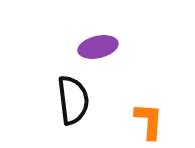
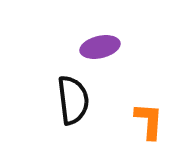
purple ellipse: moved 2 px right
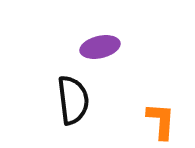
orange L-shape: moved 12 px right
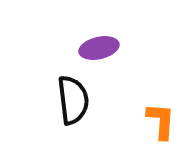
purple ellipse: moved 1 px left, 1 px down
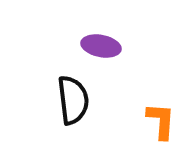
purple ellipse: moved 2 px right, 2 px up; rotated 24 degrees clockwise
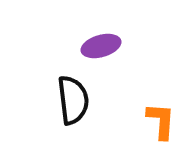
purple ellipse: rotated 27 degrees counterclockwise
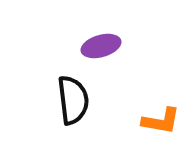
orange L-shape: rotated 96 degrees clockwise
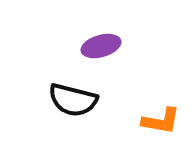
black semicircle: rotated 111 degrees clockwise
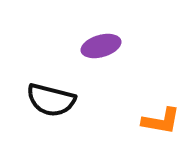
black semicircle: moved 22 px left
